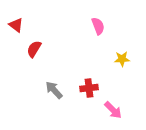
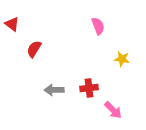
red triangle: moved 4 px left, 1 px up
yellow star: rotated 14 degrees clockwise
gray arrow: rotated 48 degrees counterclockwise
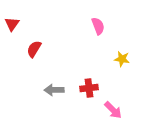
red triangle: rotated 28 degrees clockwise
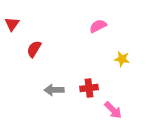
pink semicircle: rotated 96 degrees counterclockwise
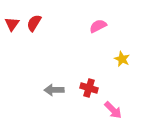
red semicircle: moved 26 px up
yellow star: rotated 14 degrees clockwise
red cross: rotated 24 degrees clockwise
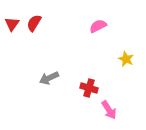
yellow star: moved 4 px right
gray arrow: moved 5 px left, 12 px up; rotated 24 degrees counterclockwise
pink arrow: moved 4 px left; rotated 12 degrees clockwise
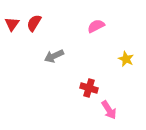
pink semicircle: moved 2 px left
gray arrow: moved 5 px right, 22 px up
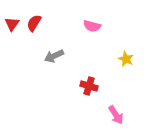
pink semicircle: moved 4 px left; rotated 138 degrees counterclockwise
red cross: moved 2 px up
pink arrow: moved 7 px right, 5 px down
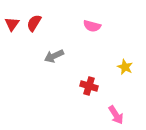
yellow star: moved 1 px left, 8 px down
